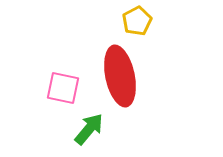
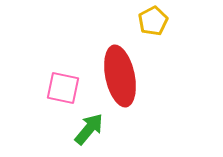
yellow pentagon: moved 16 px right
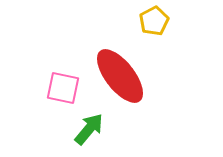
yellow pentagon: moved 1 px right
red ellipse: rotated 26 degrees counterclockwise
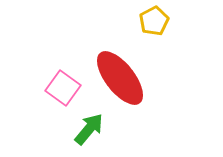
red ellipse: moved 2 px down
pink square: rotated 24 degrees clockwise
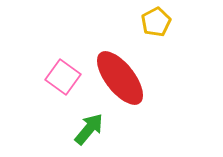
yellow pentagon: moved 2 px right, 1 px down
pink square: moved 11 px up
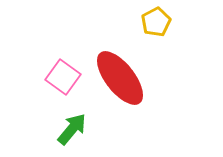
green arrow: moved 17 px left
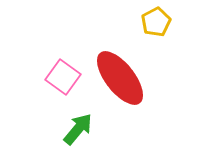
green arrow: moved 6 px right
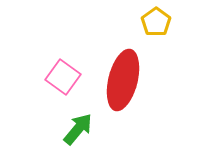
yellow pentagon: rotated 8 degrees counterclockwise
red ellipse: moved 3 px right, 2 px down; rotated 52 degrees clockwise
